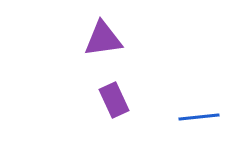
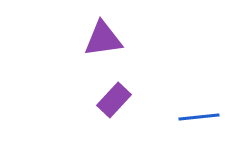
purple rectangle: rotated 68 degrees clockwise
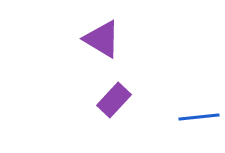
purple triangle: moved 1 px left; rotated 39 degrees clockwise
